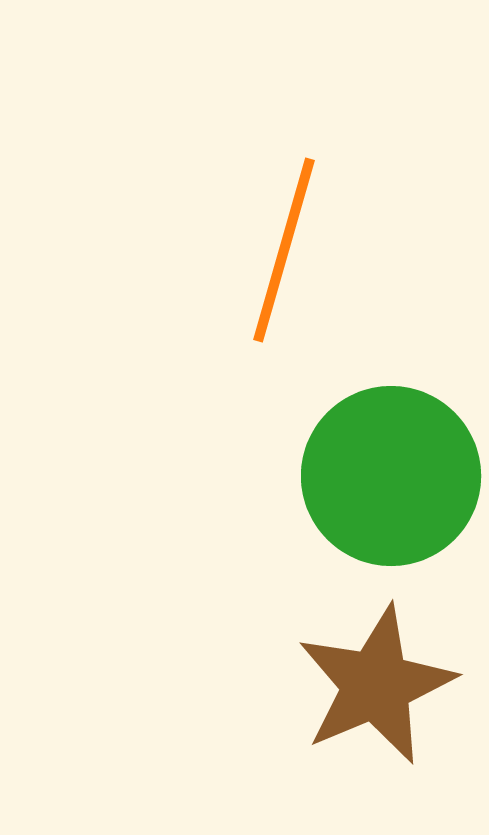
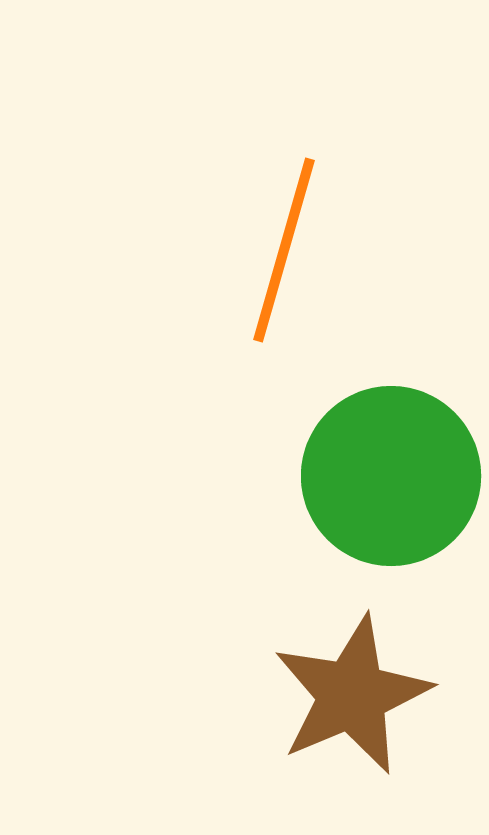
brown star: moved 24 px left, 10 px down
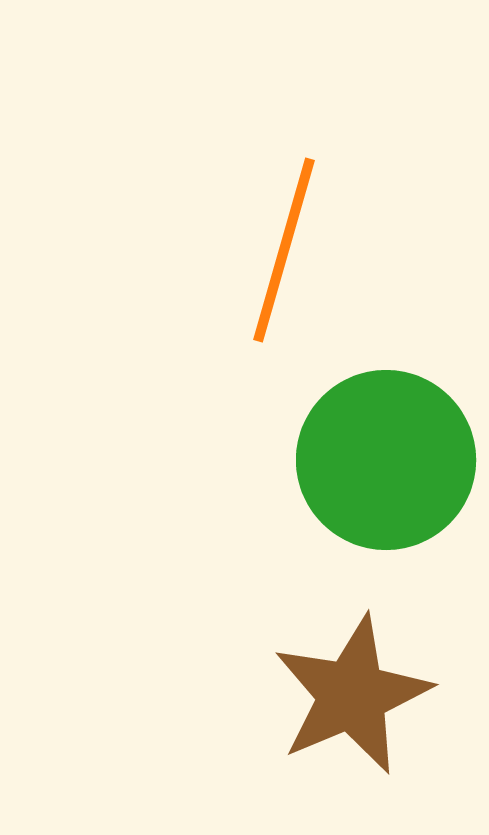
green circle: moved 5 px left, 16 px up
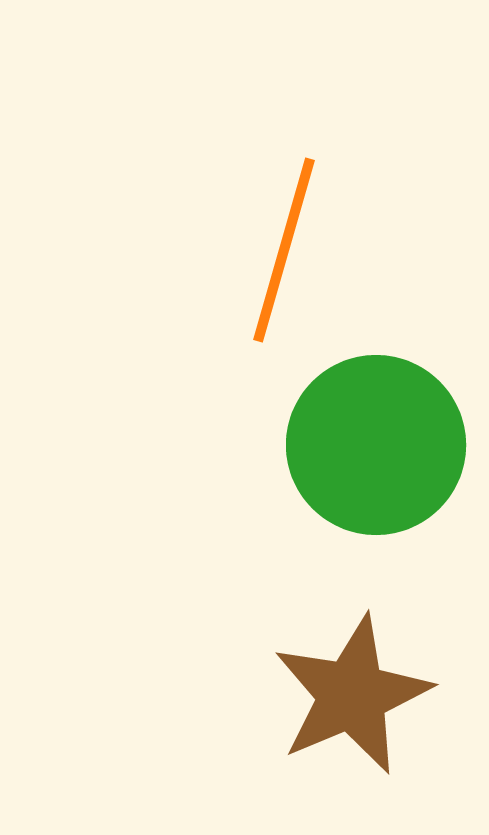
green circle: moved 10 px left, 15 px up
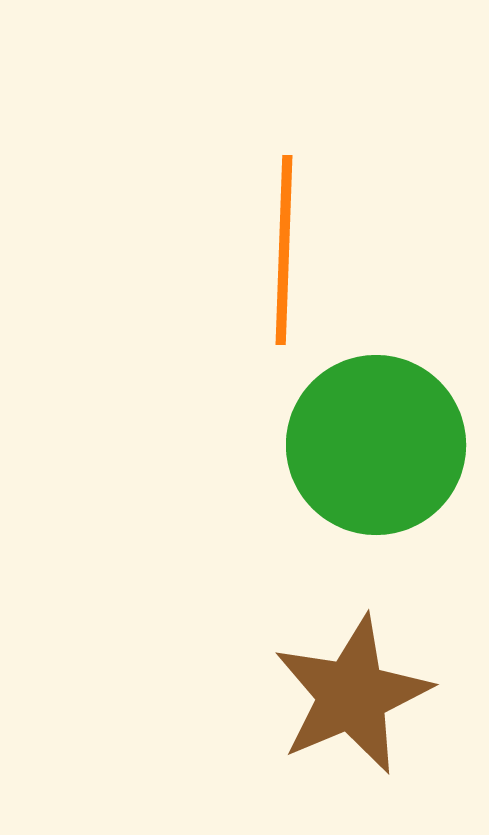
orange line: rotated 14 degrees counterclockwise
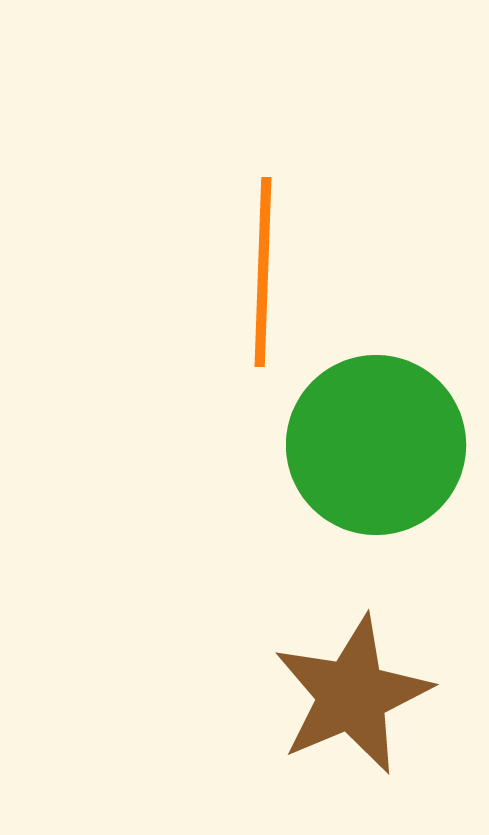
orange line: moved 21 px left, 22 px down
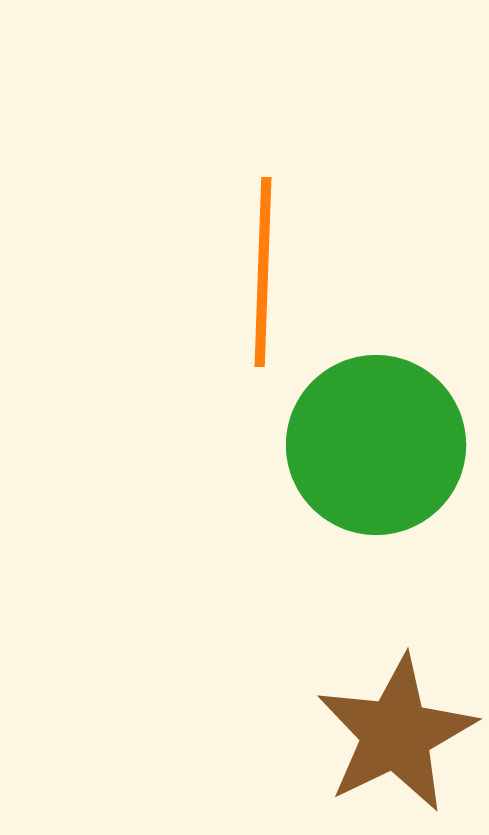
brown star: moved 44 px right, 39 px down; rotated 3 degrees counterclockwise
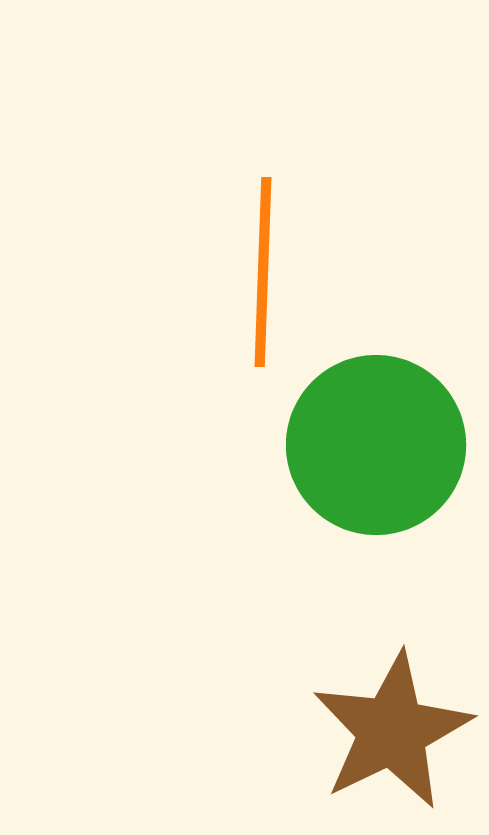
brown star: moved 4 px left, 3 px up
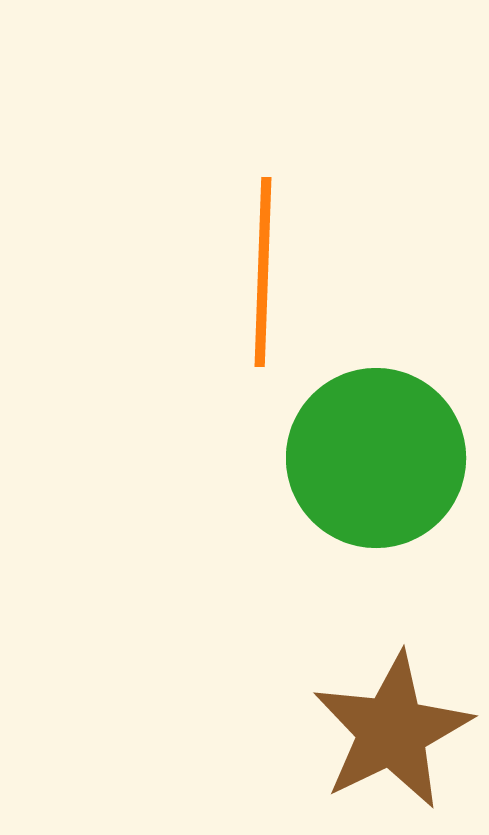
green circle: moved 13 px down
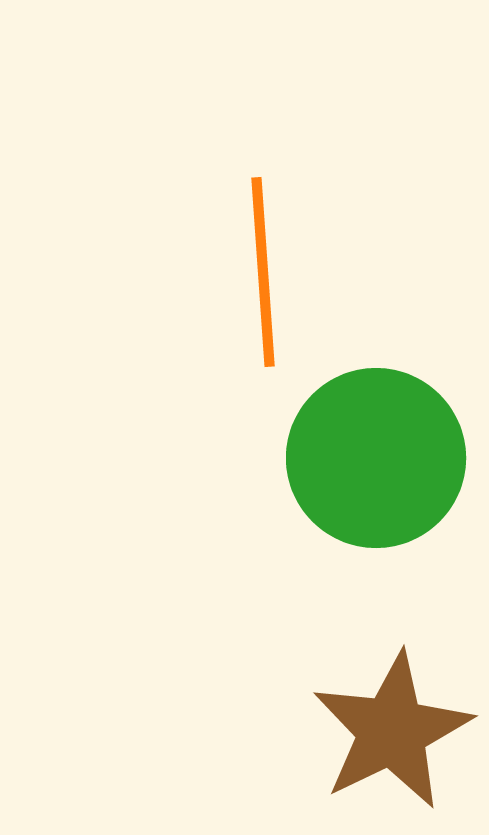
orange line: rotated 6 degrees counterclockwise
